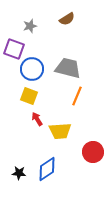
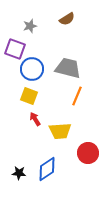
purple square: moved 1 px right
red arrow: moved 2 px left
red circle: moved 5 px left, 1 px down
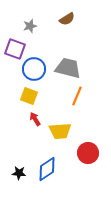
blue circle: moved 2 px right
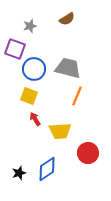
black star: rotated 24 degrees counterclockwise
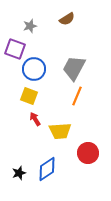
gray trapezoid: moved 6 px right; rotated 76 degrees counterclockwise
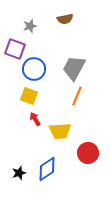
brown semicircle: moved 2 px left; rotated 21 degrees clockwise
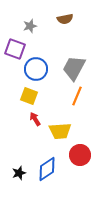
blue circle: moved 2 px right
red circle: moved 8 px left, 2 px down
